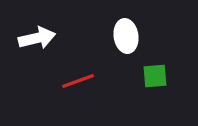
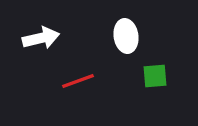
white arrow: moved 4 px right
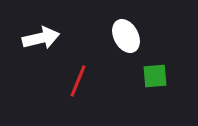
white ellipse: rotated 20 degrees counterclockwise
red line: rotated 48 degrees counterclockwise
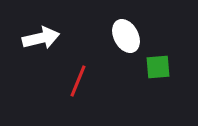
green square: moved 3 px right, 9 px up
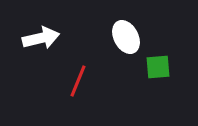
white ellipse: moved 1 px down
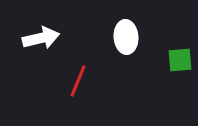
white ellipse: rotated 24 degrees clockwise
green square: moved 22 px right, 7 px up
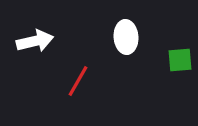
white arrow: moved 6 px left, 3 px down
red line: rotated 8 degrees clockwise
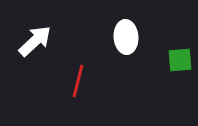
white arrow: rotated 30 degrees counterclockwise
red line: rotated 16 degrees counterclockwise
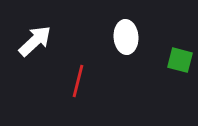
green square: rotated 20 degrees clockwise
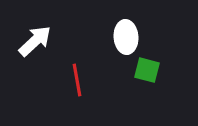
green square: moved 33 px left, 10 px down
red line: moved 1 px left, 1 px up; rotated 24 degrees counterclockwise
